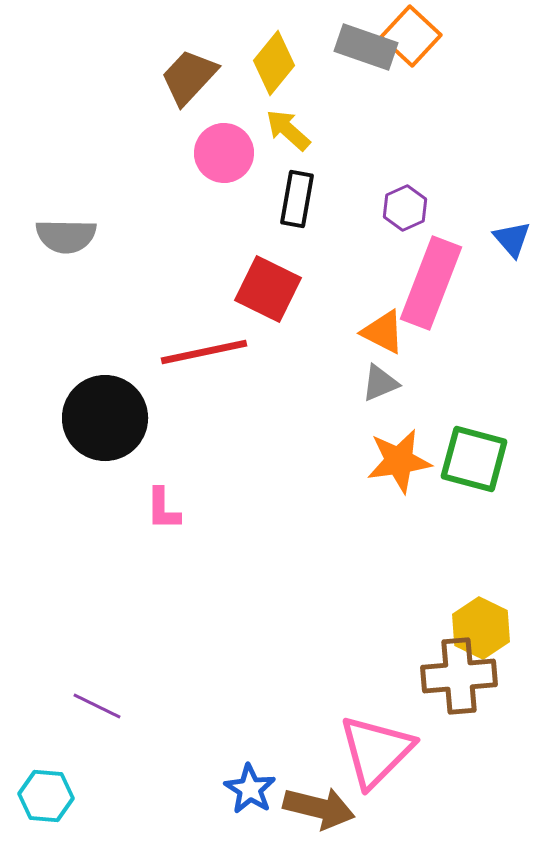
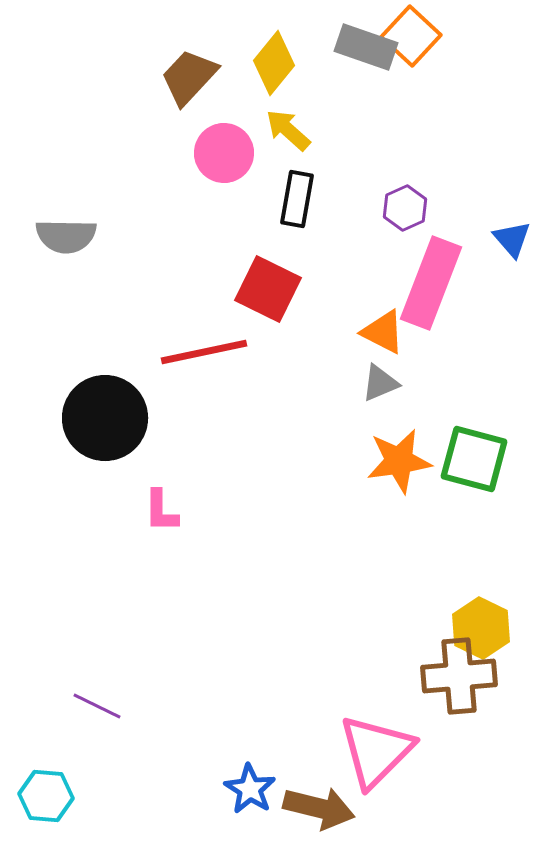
pink L-shape: moved 2 px left, 2 px down
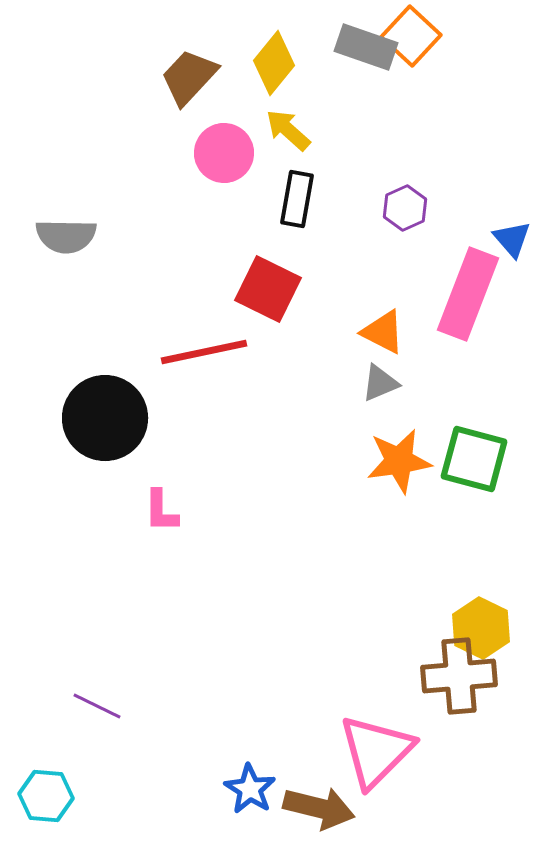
pink rectangle: moved 37 px right, 11 px down
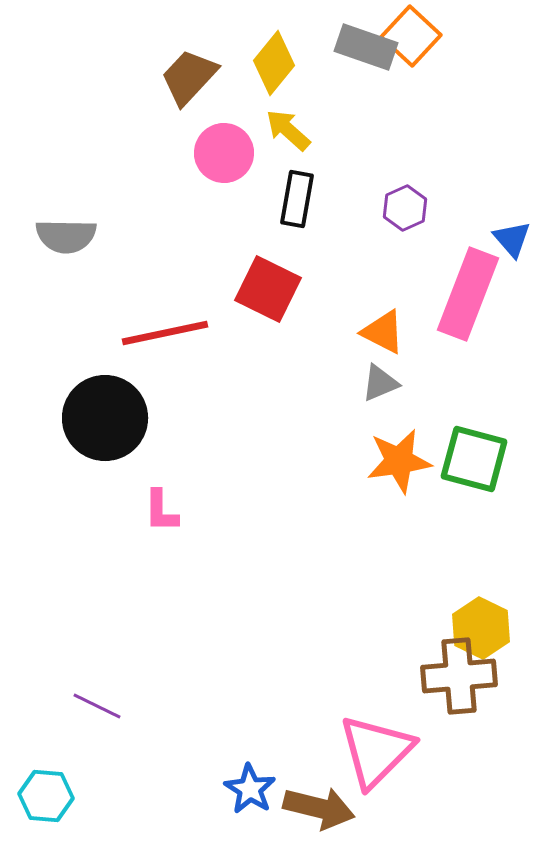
red line: moved 39 px left, 19 px up
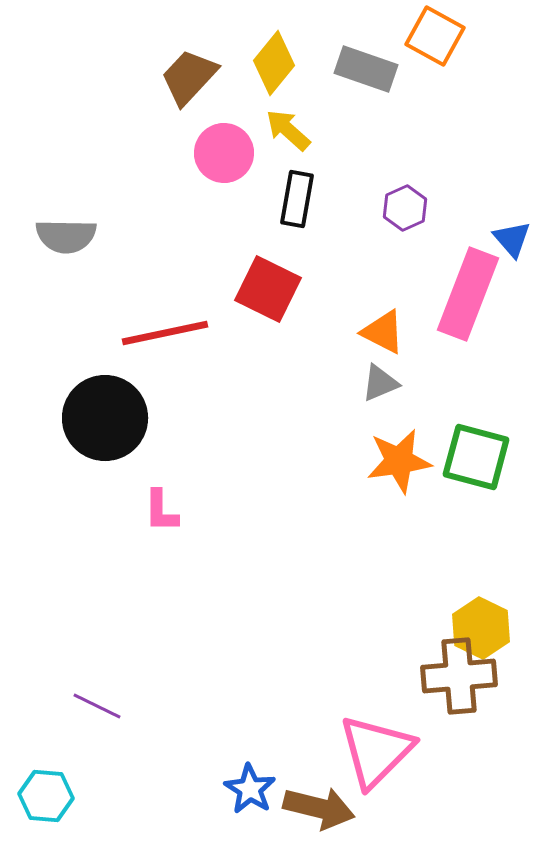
orange square: moved 24 px right; rotated 14 degrees counterclockwise
gray rectangle: moved 22 px down
green square: moved 2 px right, 2 px up
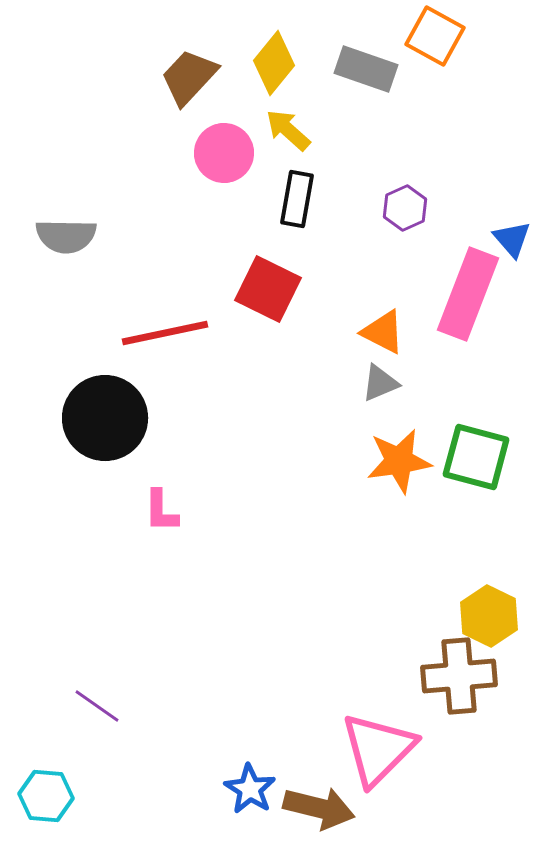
yellow hexagon: moved 8 px right, 12 px up
purple line: rotated 9 degrees clockwise
pink triangle: moved 2 px right, 2 px up
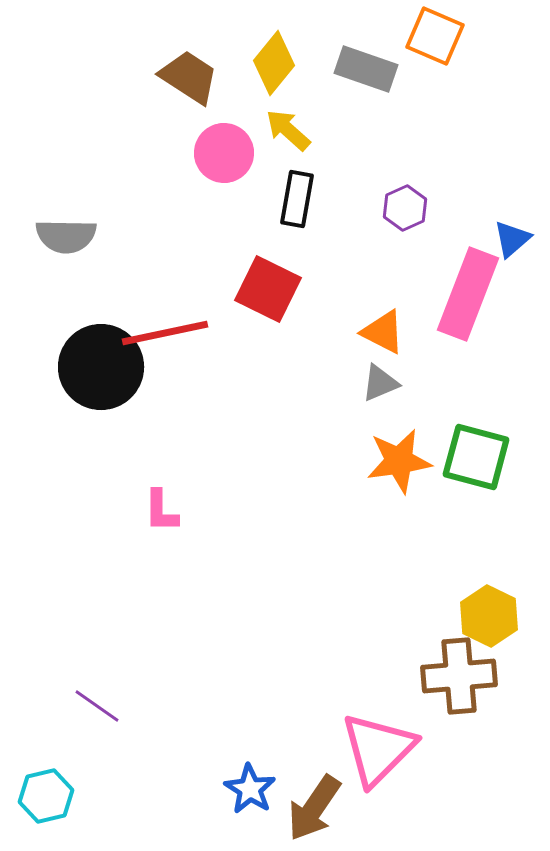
orange square: rotated 6 degrees counterclockwise
brown trapezoid: rotated 80 degrees clockwise
blue triangle: rotated 30 degrees clockwise
black circle: moved 4 px left, 51 px up
cyan hexagon: rotated 18 degrees counterclockwise
brown arrow: moved 5 px left; rotated 110 degrees clockwise
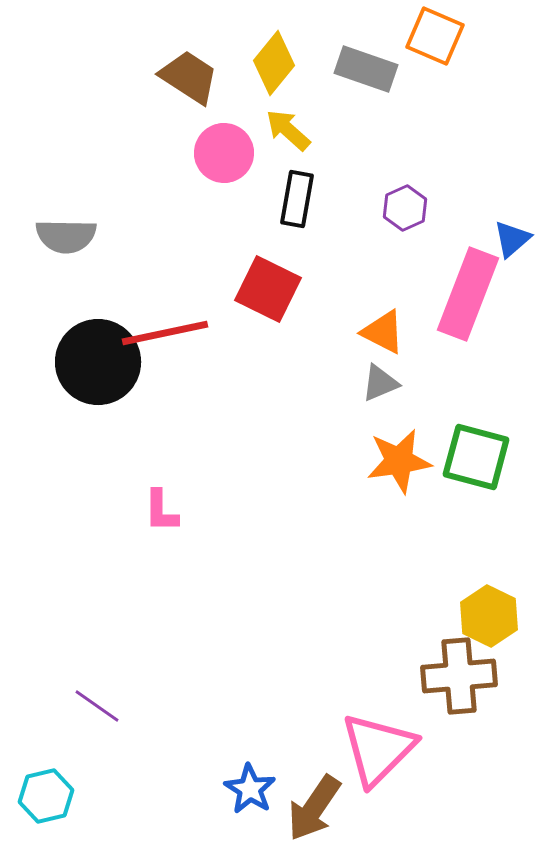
black circle: moved 3 px left, 5 px up
